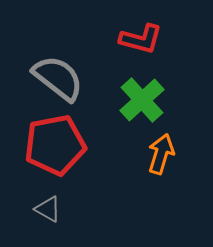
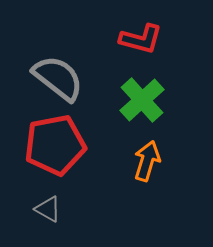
orange arrow: moved 14 px left, 7 px down
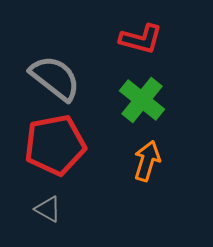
gray semicircle: moved 3 px left
green cross: rotated 9 degrees counterclockwise
